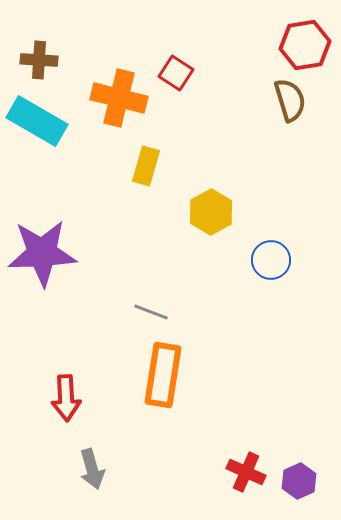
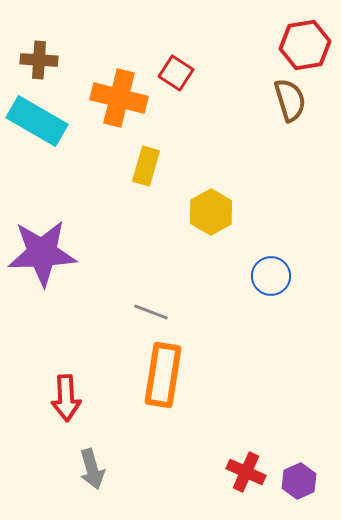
blue circle: moved 16 px down
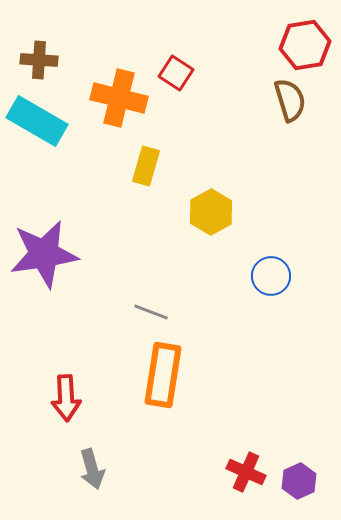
purple star: moved 2 px right, 1 px down; rotated 6 degrees counterclockwise
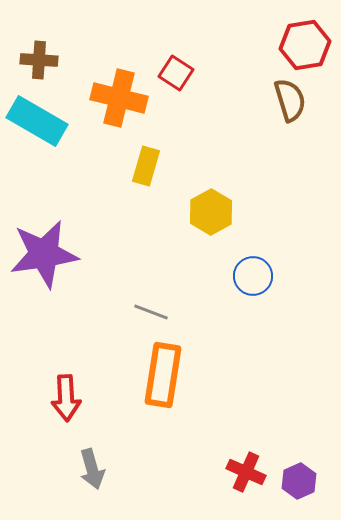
blue circle: moved 18 px left
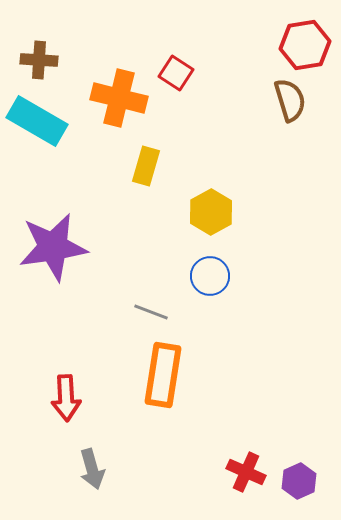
purple star: moved 9 px right, 7 px up
blue circle: moved 43 px left
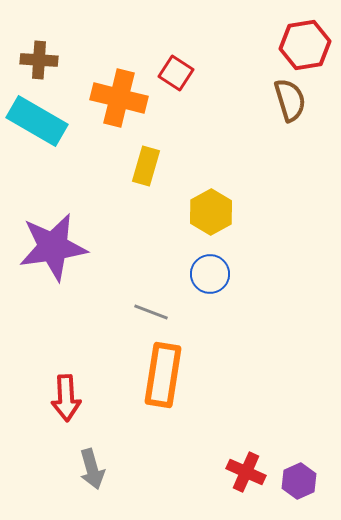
blue circle: moved 2 px up
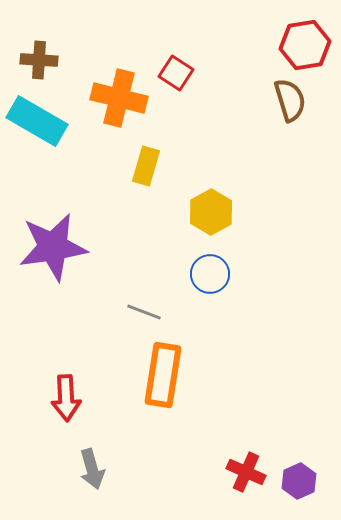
gray line: moved 7 px left
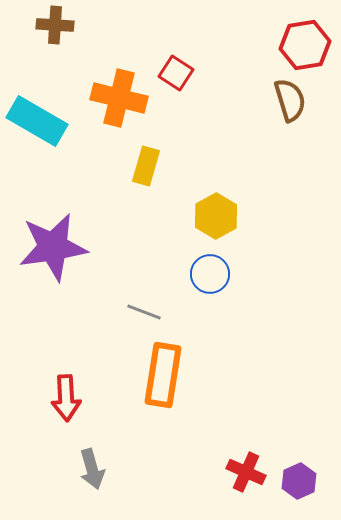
brown cross: moved 16 px right, 35 px up
yellow hexagon: moved 5 px right, 4 px down
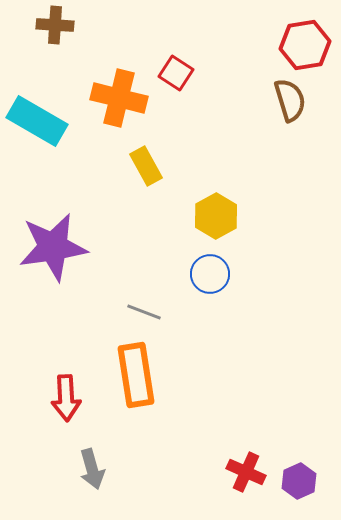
yellow rectangle: rotated 45 degrees counterclockwise
orange rectangle: moved 27 px left; rotated 18 degrees counterclockwise
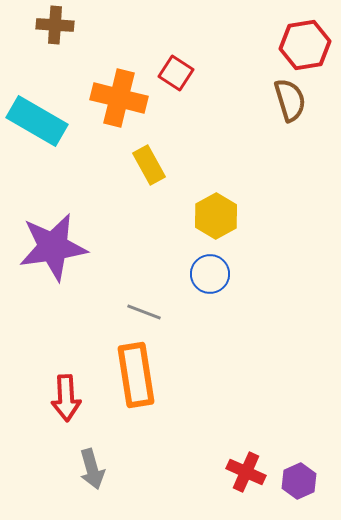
yellow rectangle: moved 3 px right, 1 px up
